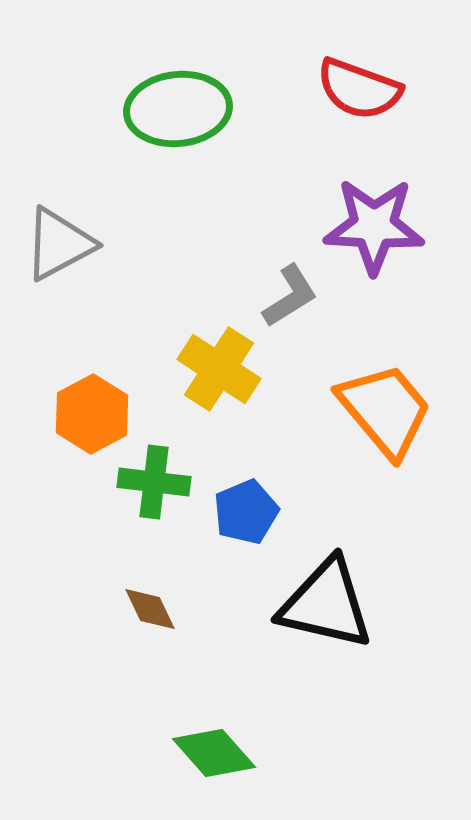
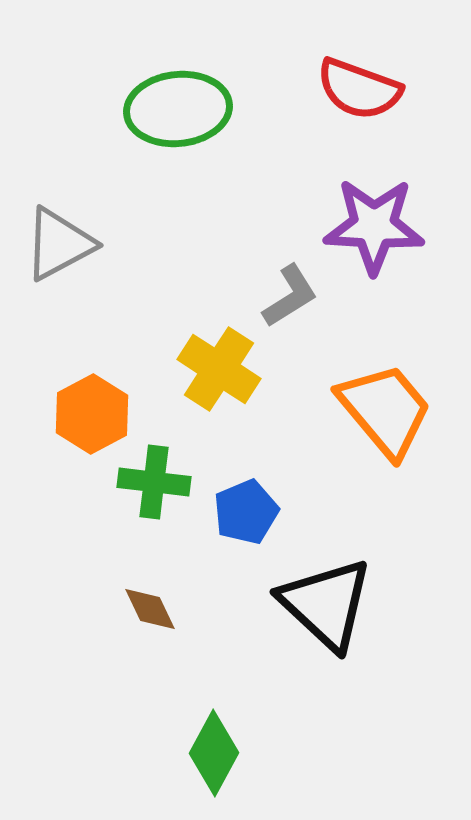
black triangle: rotated 30 degrees clockwise
green diamond: rotated 70 degrees clockwise
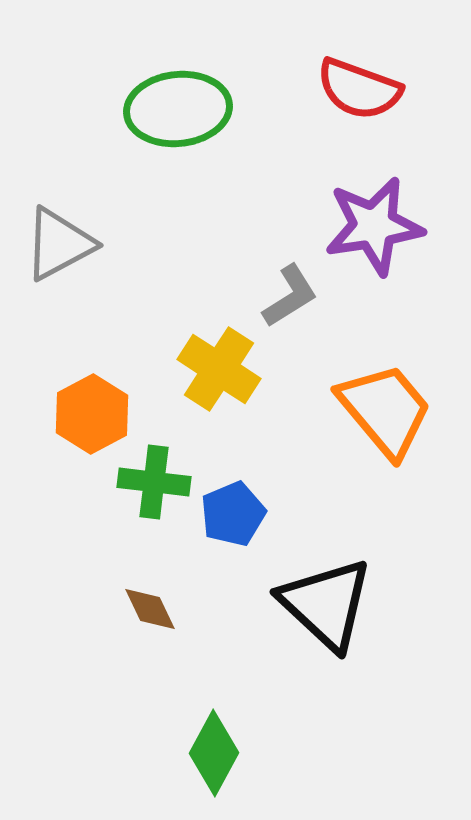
purple star: rotated 12 degrees counterclockwise
blue pentagon: moved 13 px left, 2 px down
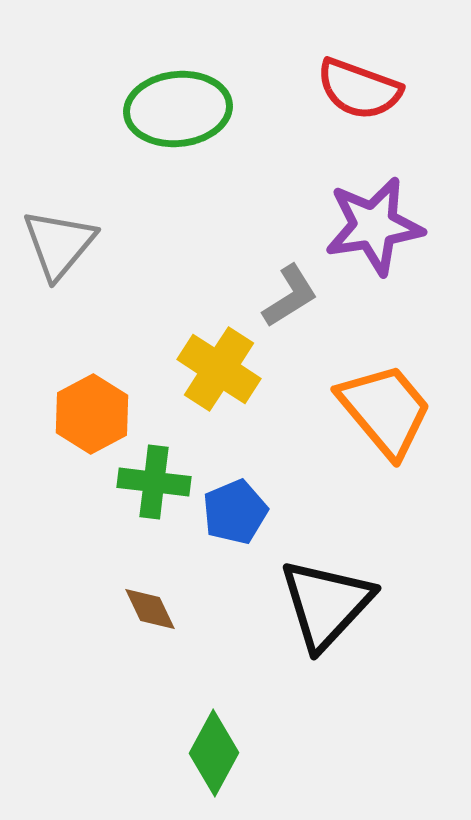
gray triangle: rotated 22 degrees counterclockwise
blue pentagon: moved 2 px right, 2 px up
black triangle: rotated 30 degrees clockwise
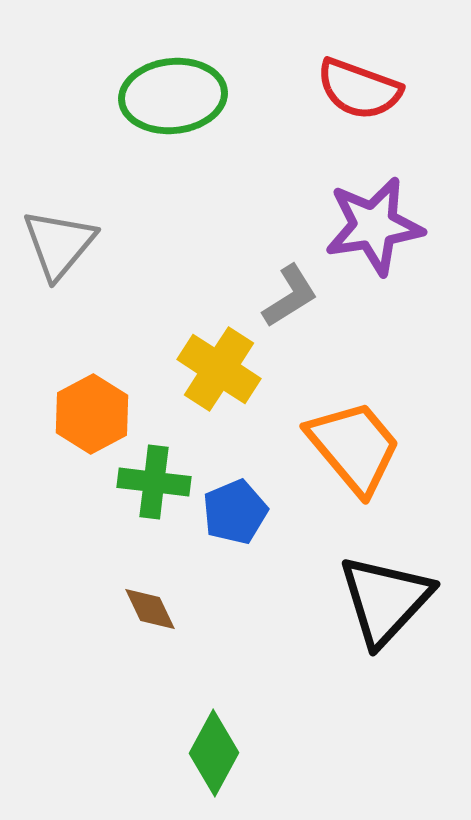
green ellipse: moved 5 px left, 13 px up
orange trapezoid: moved 31 px left, 37 px down
black triangle: moved 59 px right, 4 px up
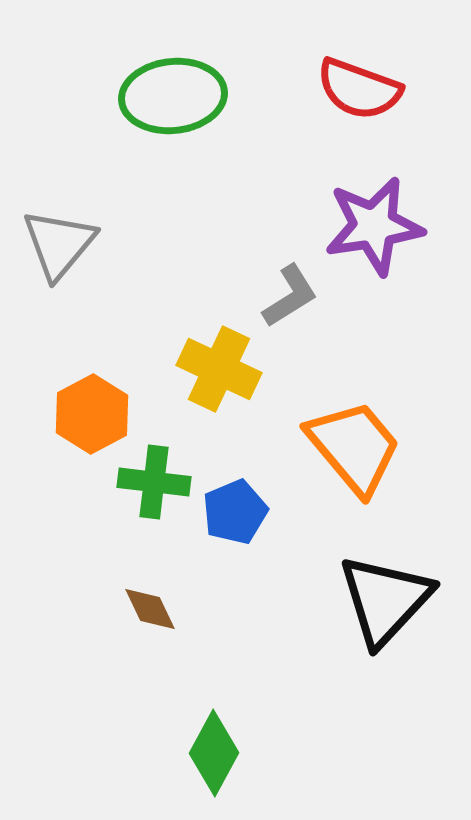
yellow cross: rotated 8 degrees counterclockwise
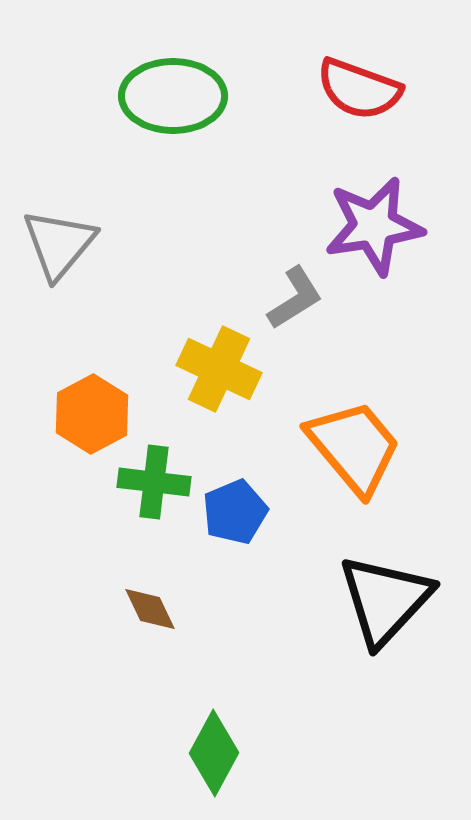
green ellipse: rotated 6 degrees clockwise
gray L-shape: moved 5 px right, 2 px down
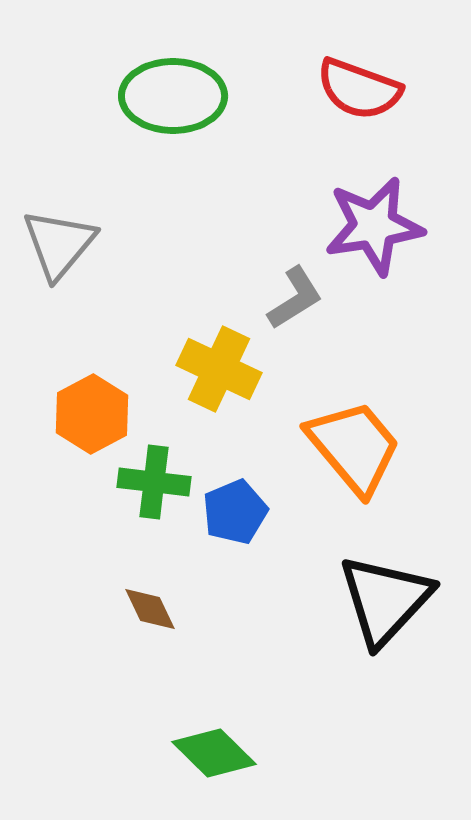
green diamond: rotated 74 degrees counterclockwise
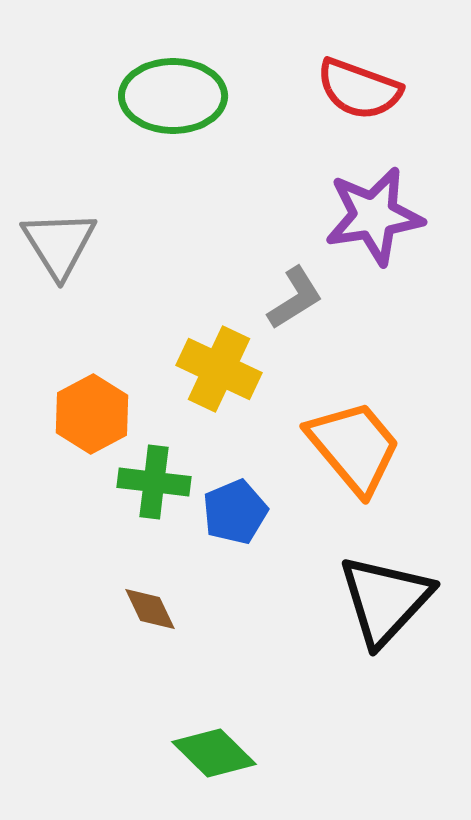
purple star: moved 10 px up
gray triangle: rotated 12 degrees counterclockwise
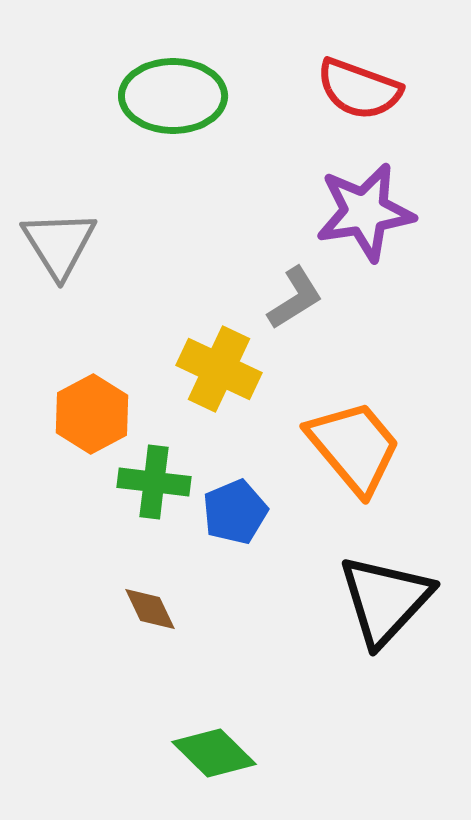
purple star: moved 9 px left, 4 px up
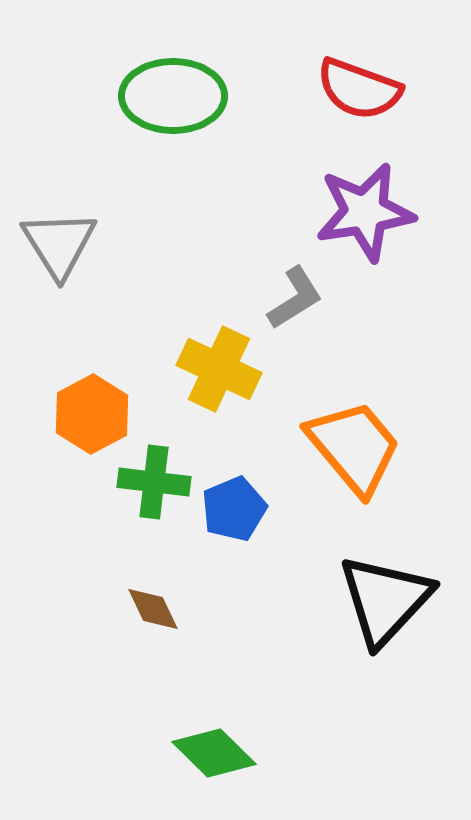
blue pentagon: moved 1 px left, 3 px up
brown diamond: moved 3 px right
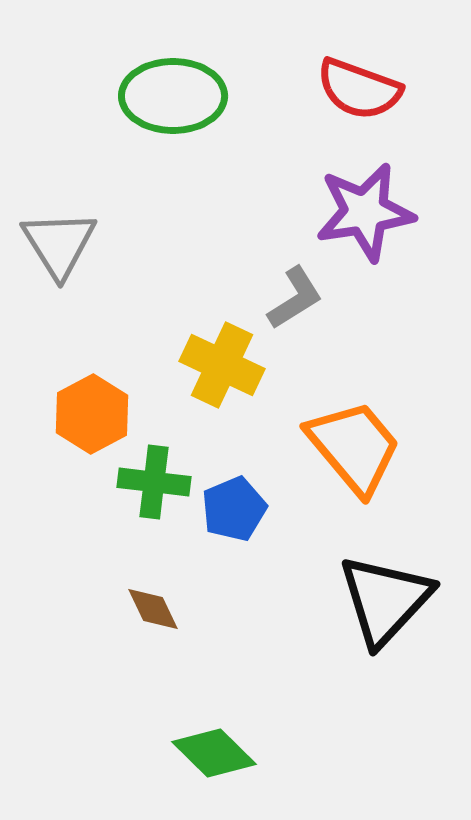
yellow cross: moved 3 px right, 4 px up
